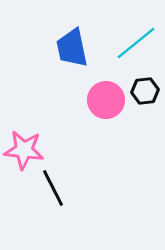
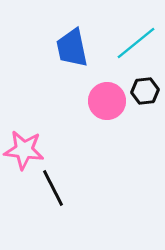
pink circle: moved 1 px right, 1 px down
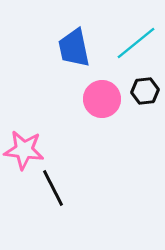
blue trapezoid: moved 2 px right
pink circle: moved 5 px left, 2 px up
